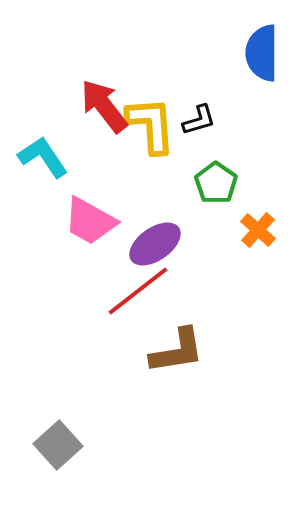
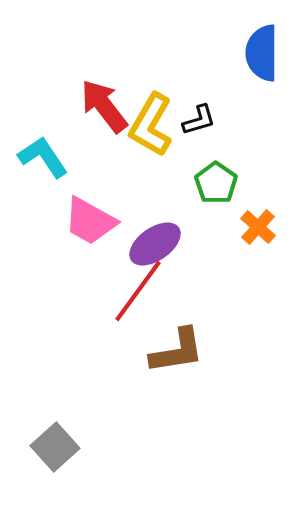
yellow L-shape: rotated 146 degrees counterclockwise
orange cross: moved 3 px up
red line: rotated 16 degrees counterclockwise
gray square: moved 3 px left, 2 px down
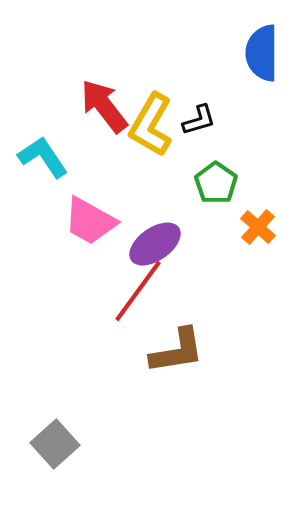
gray square: moved 3 px up
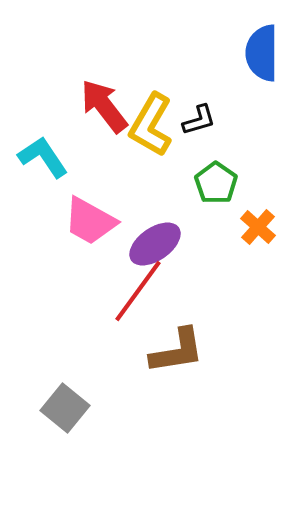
gray square: moved 10 px right, 36 px up; rotated 9 degrees counterclockwise
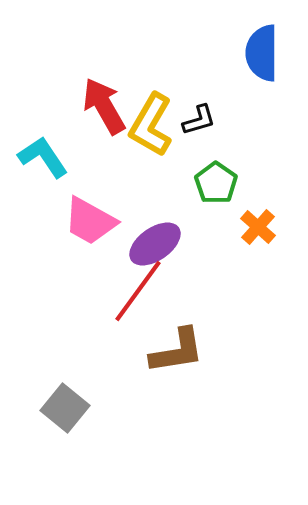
red arrow: rotated 8 degrees clockwise
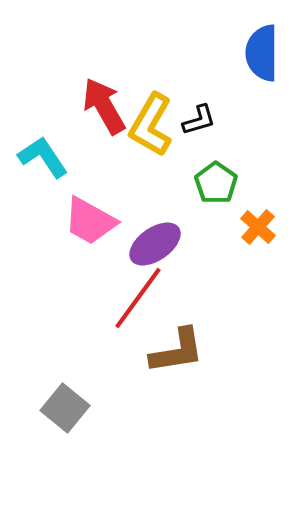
red line: moved 7 px down
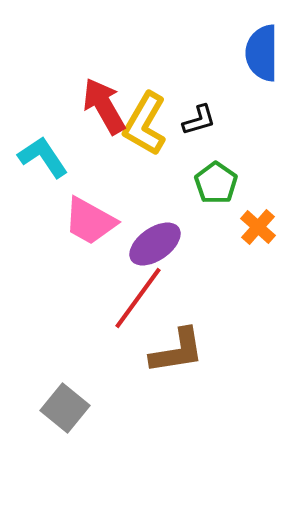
yellow L-shape: moved 6 px left, 1 px up
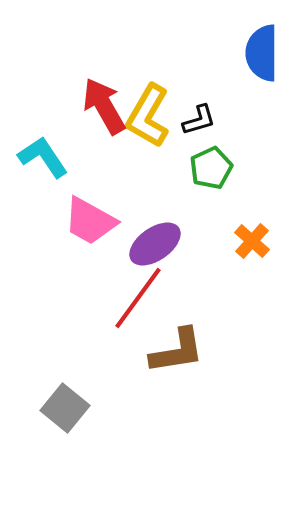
yellow L-shape: moved 3 px right, 8 px up
green pentagon: moved 5 px left, 15 px up; rotated 12 degrees clockwise
orange cross: moved 6 px left, 14 px down
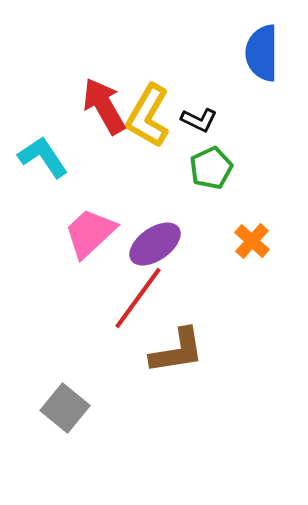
black L-shape: rotated 42 degrees clockwise
pink trapezoid: moved 12 px down; rotated 108 degrees clockwise
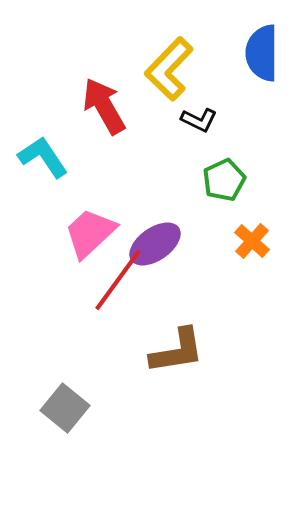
yellow L-shape: moved 21 px right, 47 px up; rotated 14 degrees clockwise
green pentagon: moved 13 px right, 12 px down
red line: moved 20 px left, 18 px up
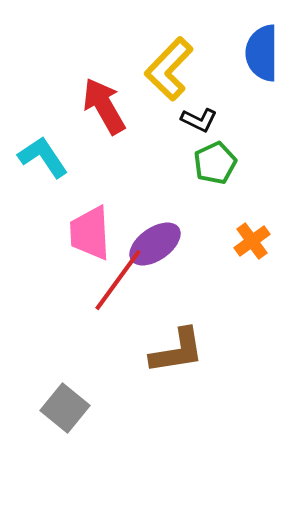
green pentagon: moved 9 px left, 17 px up
pink trapezoid: rotated 50 degrees counterclockwise
orange cross: rotated 12 degrees clockwise
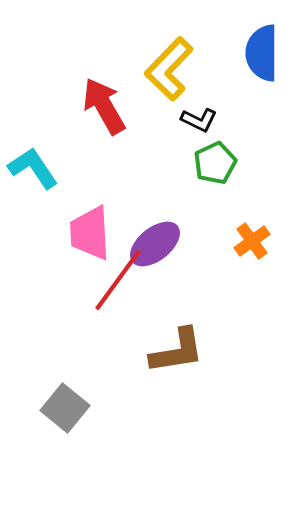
cyan L-shape: moved 10 px left, 11 px down
purple ellipse: rotated 4 degrees counterclockwise
